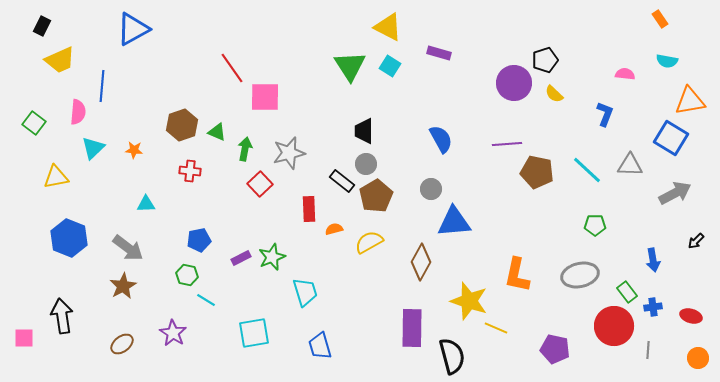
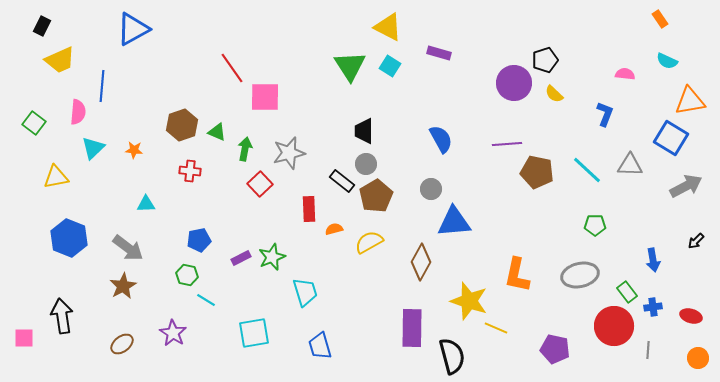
cyan semicircle at (667, 61): rotated 15 degrees clockwise
gray arrow at (675, 193): moved 11 px right, 7 px up
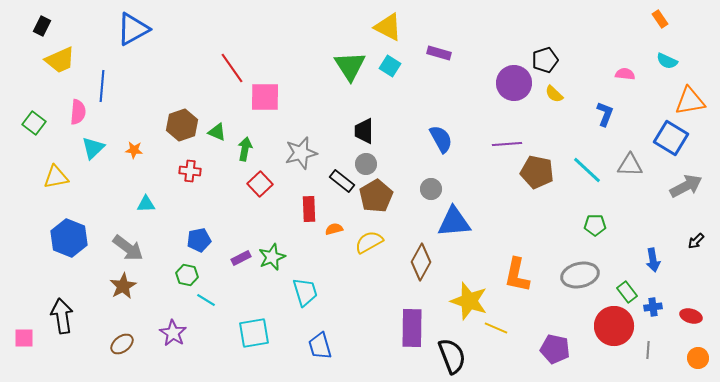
gray star at (289, 153): moved 12 px right
black semicircle at (452, 356): rotated 6 degrees counterclockwise
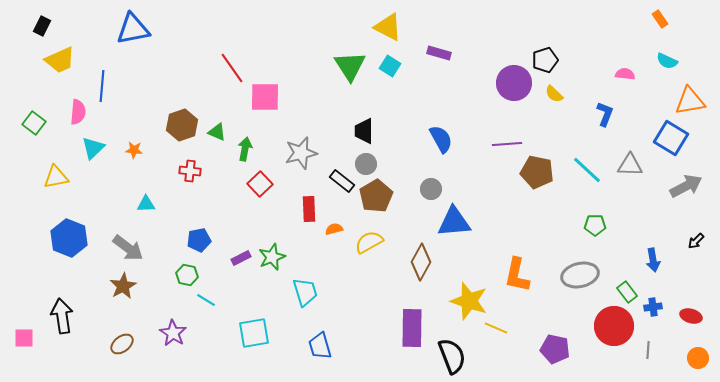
blue triangle at (133, 29): rotated 18 degrees clockwise
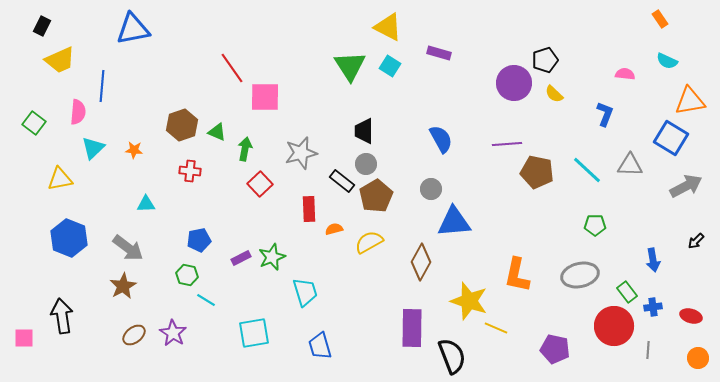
yellow triangle at (56, 177): moved 4 px right, 2 px down
brown ellipse at (122, 344): moved 12 px right, 9 px up
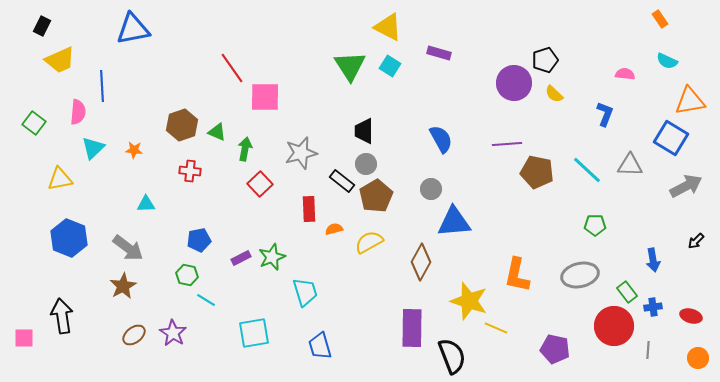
blue line at (102, 86): rotated 8 degrees counterclockwise
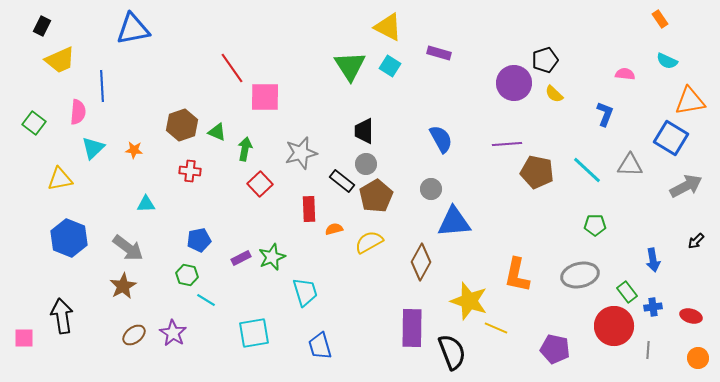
black semicircle at (452, 356): moved 4 px up
